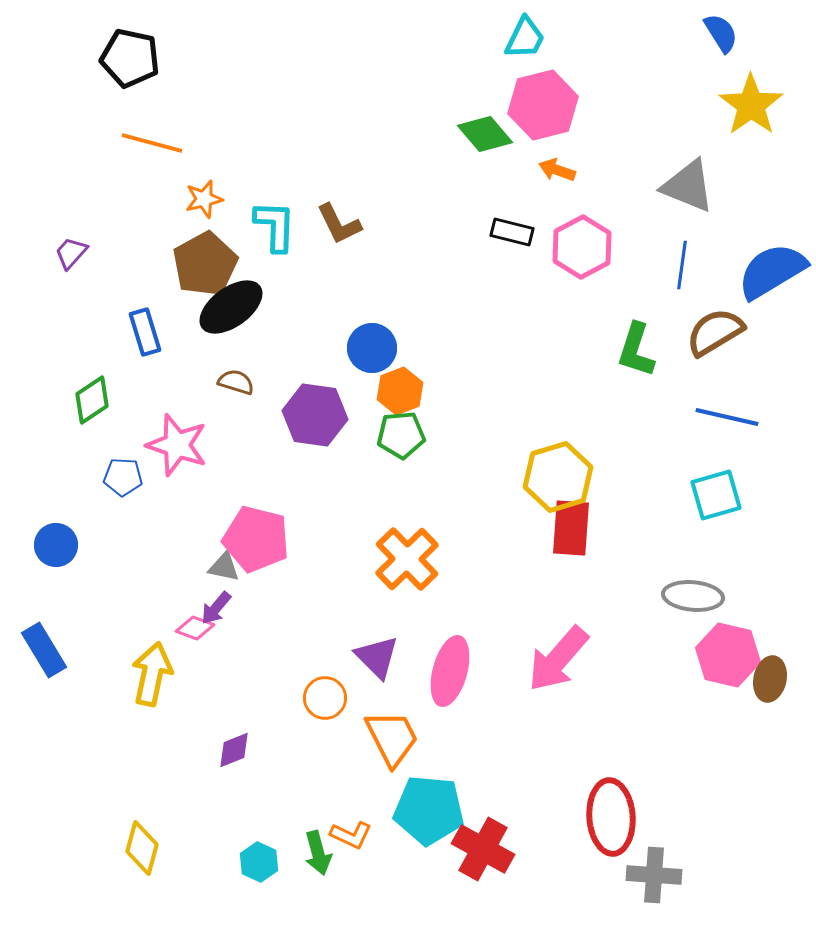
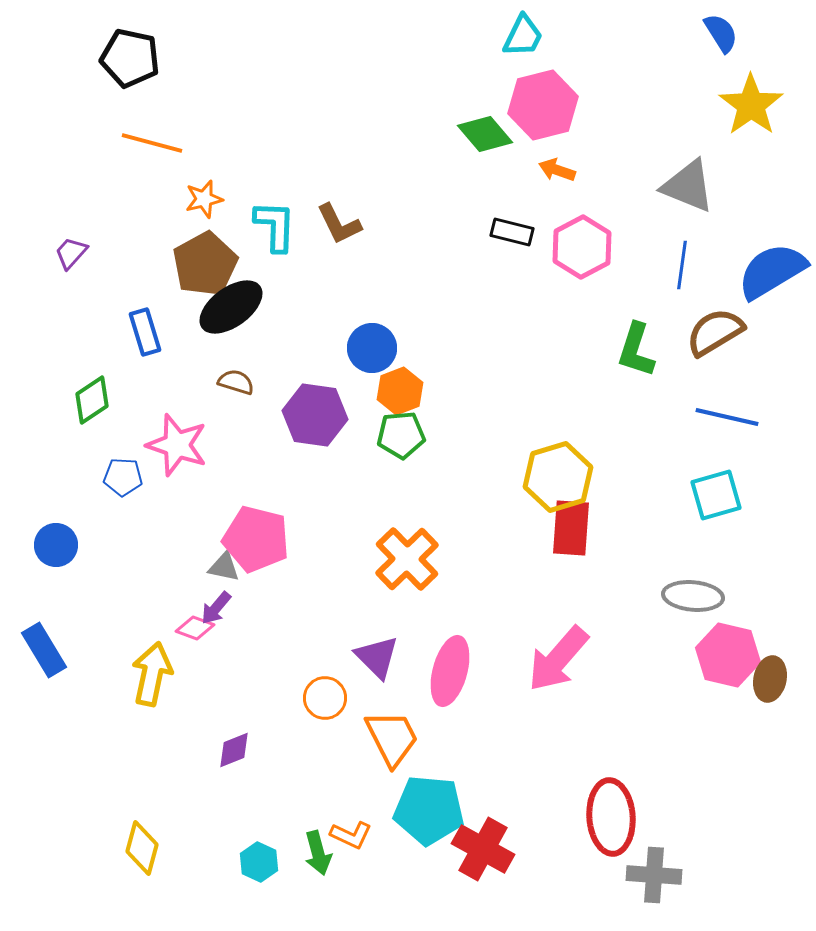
cyan trapezoid at (525, 38): moved 2 px left, 2 px up
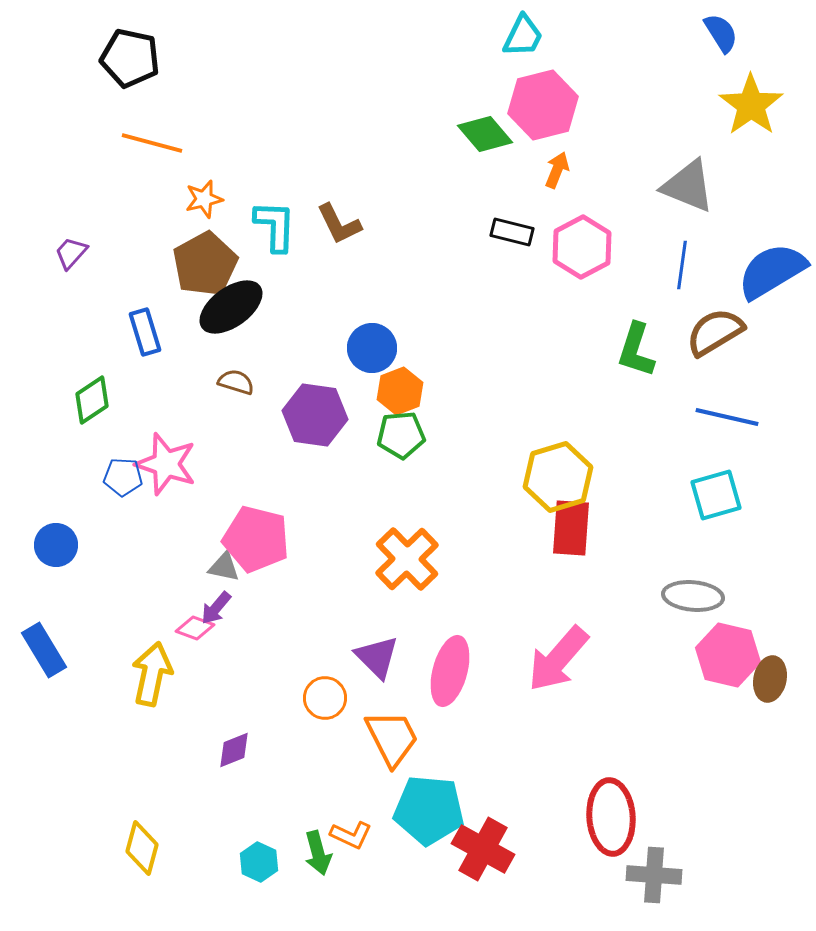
orange arrow at (557, 170): rotated 93 degrees clockwise
pink star at (177, 445): moved 11 px left, 19 px down
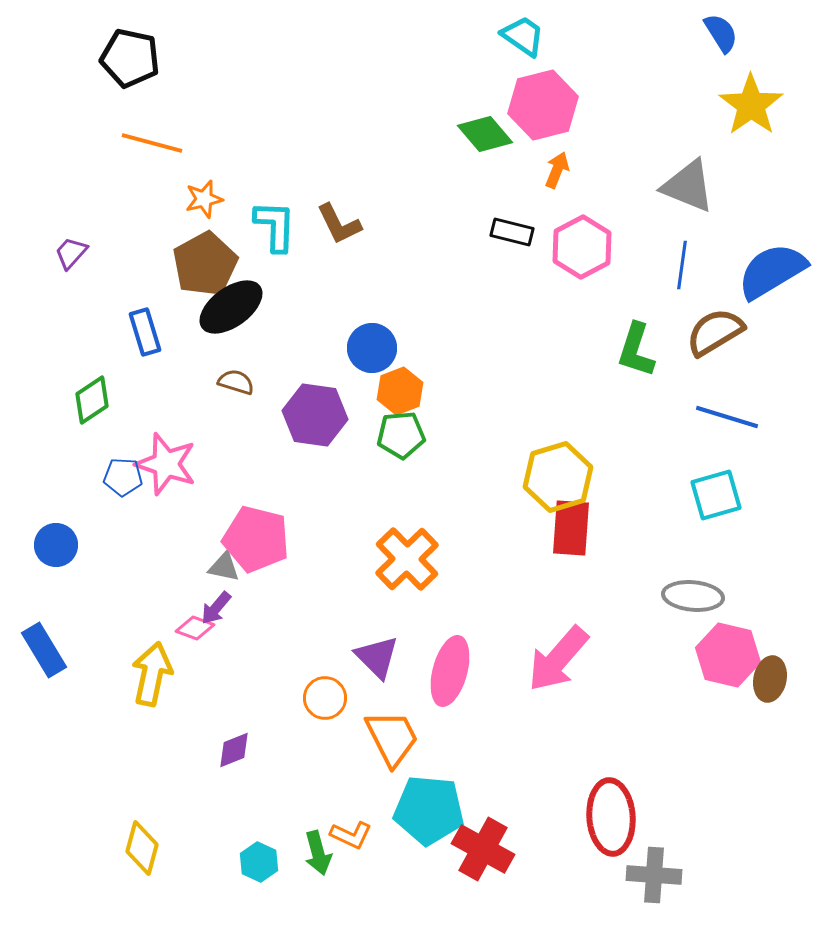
cyan trapezoid at (523, 36): rotated 81 degrees counterclockwise
blue line at (727, 417): rotated 4 degrees clockwise
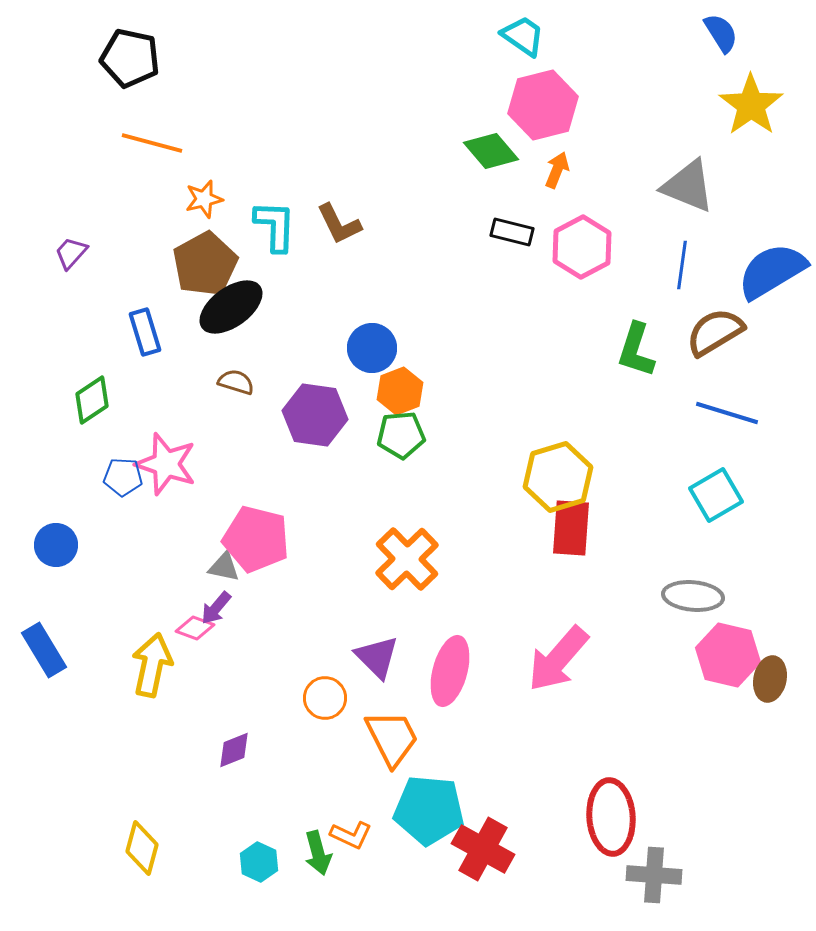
green diamond at (485, 134): moved 6 px right, 17 px down
blue line at (727, 417): moved 4 px up
cyan square at (716, 495): rotated 14 degrees counterclockwise
yellow arrow at (152, 674): moved 9 px up
